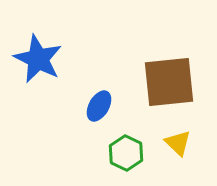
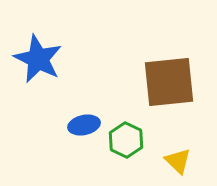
blue ellipse: moved 15 px left, 19 px down; rotated 48 degrees clockwise
yellow triangle: moved 18 px down
green hexagon: moved 13 px up
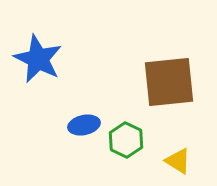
yellow triangle: rotated 12 degrees counterclockwise
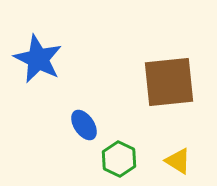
blue ellipse: rotated 68 degrees clockwise
green hexagon: moved 7 px left, 19 px down
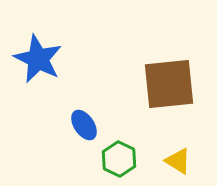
brown square: moved 2 px down
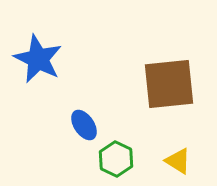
green hexagon: moved 3 px left
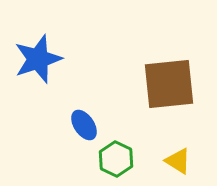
blue star: rotated 27 degrees clockwise
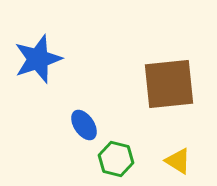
green hexagon: rotated 12 degrees counterclockwise
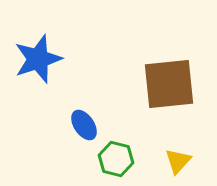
yellow triangle: rotated 40 degrees clockwise
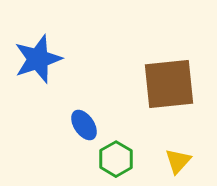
green hexagon: rotated 16 degrees clockwise
